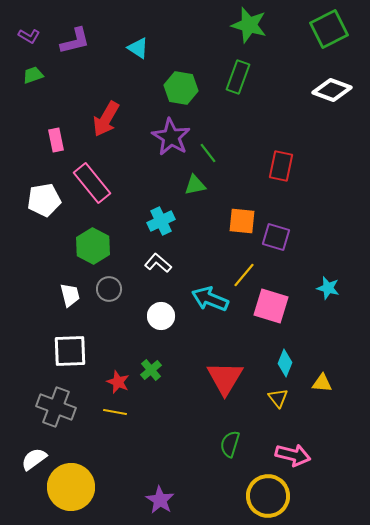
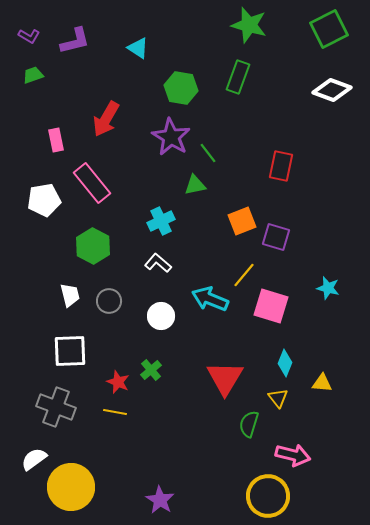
orange square at (242, 221): rotated 28 degrees counterclockwise
gray circle at (109, 289): moved 12 px down
green semicircle at (230, 444): moved 19 px right, 20 px up
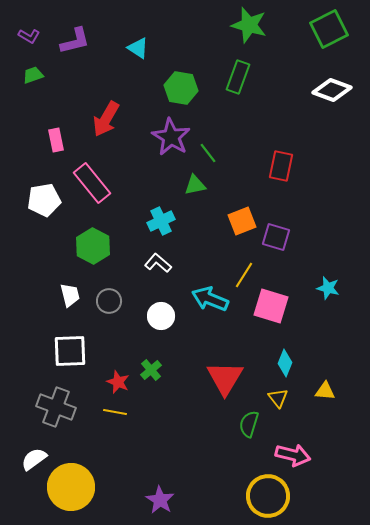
yellow line at (244, 275): rotated 8 degrees counterclockwise
yellow triangle at (322, 383): moved 3 px right, 8 px down
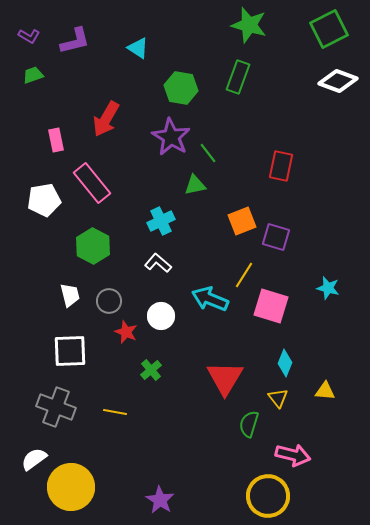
white diamond at (332, 90): moved 6 px right, 9 px up
red star at (118, 382): moved 8 px right, 50 px up
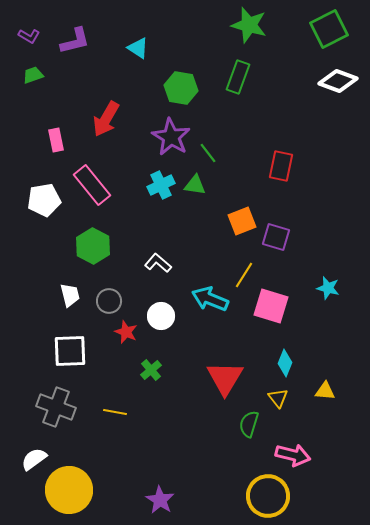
pink rectangle at (92, 183): moved 2 px down
green triangle at (195, 185): rotated 20 degrees clockwise
cyan cross at (161, 221): moved 36 px up
yellow circle at (71, 487): moved 2 px left, 3 px down
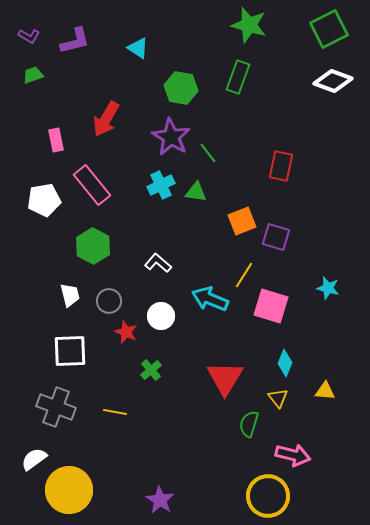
white diamond at (338, 81): moved 5 px left
green triangle at (195, 185): moved 1 px right, 7 px down
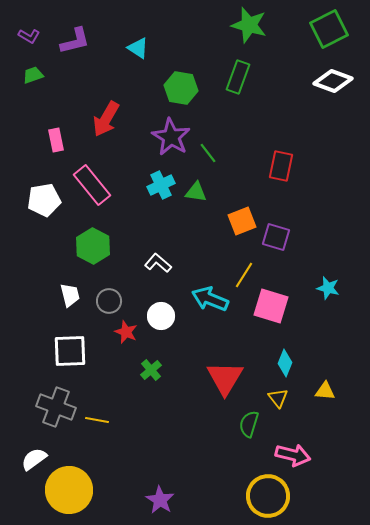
yellow line at (115, 412): moved 18 px left, 8 px down
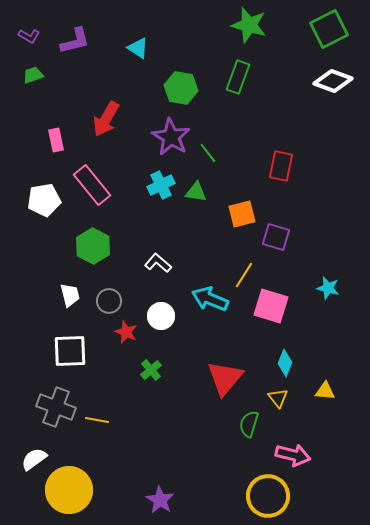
orange square at (242, 221): moved 7 px up; rotated 8 degrees clockwise
red triangle at (225, 378): rotated 9 degrees clockwise
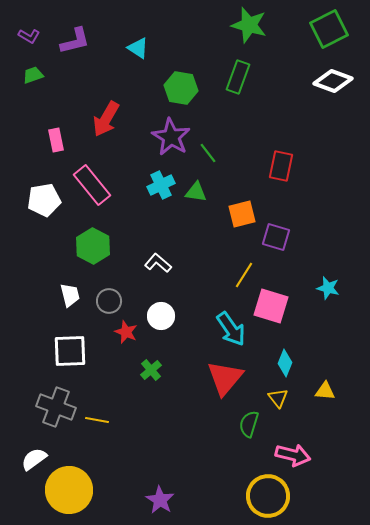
cyan arrow at (210, 299): moved 21 px right, 30 px down; rotated 147 degrees counterclockwise
